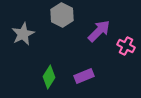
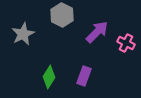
purple arrow: moved 2 px left, 1 px down
pink cross: moved 3 px up
purple rectangle: rotated 48 degrees counterclockwise
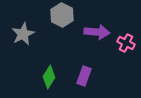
purple arrow: rotated 50 degrees clockwise
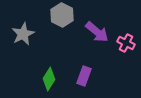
purple arrow: rotated 35 degrees clockwise
green diamond: moved 2 px down
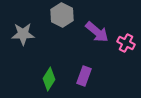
gray star: rotated 25 degrees clockwise
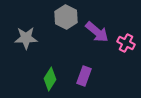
gray hexagon: moved 4 px right, 2 px down
gray star: moved 3 px right, 4 px down
green diamond: moved 1 px right
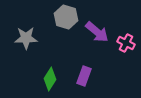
gray hexagon: rotated 10 degrees counterclockwise
